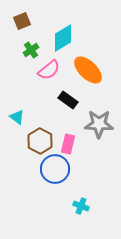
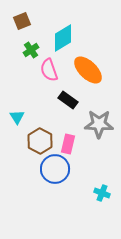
pink semicircle: rotated 110 degrees clockwise
cyan triangle: rotated 21 degrees clockwise
cyan cross: moved 21 px right, 13 px up
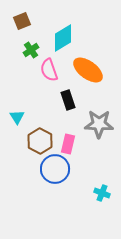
orange ellipse: rotated 8 degrees counterclockwise
black rectangle: rotated 36 degrees clockwise
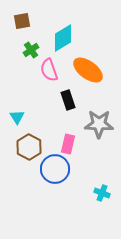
brown square: rotated 12 degrees clockwise
brown hexagon: moved 11 px left, 6 px down
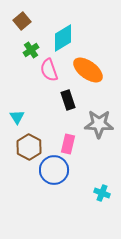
brown square: rotated 30 degrees counterclockwise
blue circle: moved 1 px left, 1 px down
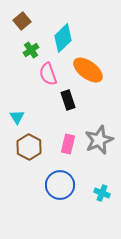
cyan diamond: rotated 12 degrees counterclockwise
pink semicircle: moved 1 px left, 4 px down
gray star: moved 16 px down; rotated 24 degrees counterclockwise
blue circle: moved 6 px right, 15 px down
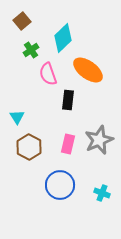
black rectangle: rotated 24 degrees clockwise
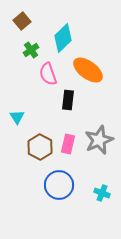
brown hexagon: moved 11 px right
blue circle: moved 1 px left
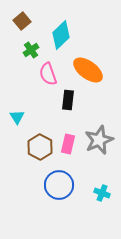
cyan diamond: moved 2 px left, 3 px up
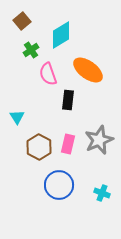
cyan diamond: rotated 12 degrees clockwise
brown hexagon: moved 1 px left
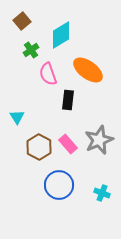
pink rectangle: rotated 54 degrees counterclockwise
